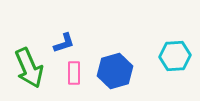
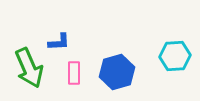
blue L-shape: moved 5 px left, 1 px up; rotated 15 degrees clockwise
blue hexagon: moved 2 px right, 1 px down
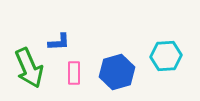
cyan hexagon: moved 9 px left
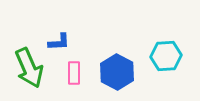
blue hexagon: rotated 16 degrees counterclockwise
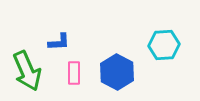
cyan hexagon: moved 2 px left, 11 px up
green arrow: moved 2 px left, 3 px down
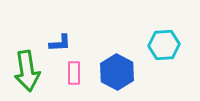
blue L-shape: moved 1 px right, 1 px down
green arrow: rotated 15 degrees clockwise
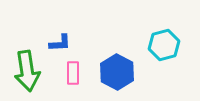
cyan hexagon: rotated 12 degrees counterclockwise
pink rectangle: moved 1 px left
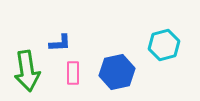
blue hexagon: rotated 20 degrees clockwise
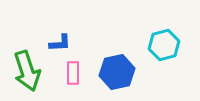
green arrow: rotated 9 degrees counterclockwise
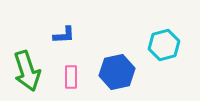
blue L-shape: moved 4 px right, 8 px up
pink rectangle: moved 2 px left, 4 px down
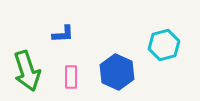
blue L-shape: moved 1 px left, 1 px up
blue hexagon: rotated 24 degrees counterclockwise
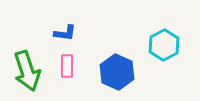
blue L-shape: moved 2 px right, 1 px up; rotated 10 degrees clockwise
cyan hexagon: rotated 12 degrees counterclockwise
pink rectangle: moved 4 px left, 11 px up
